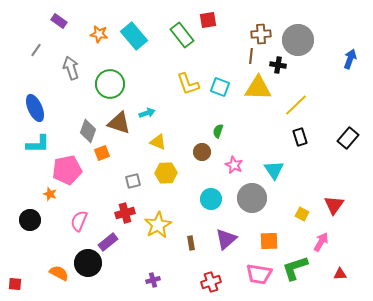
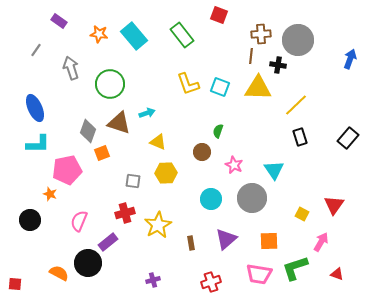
red square at (208, 20): moved 11 px right, 5 px up; rotated 30 degrees clockwise
gray square at (133, 181): rotated 21 degrees clockwise
red triangle at (340, 274): moved 3 px left; rotated 24 degrees clockwise
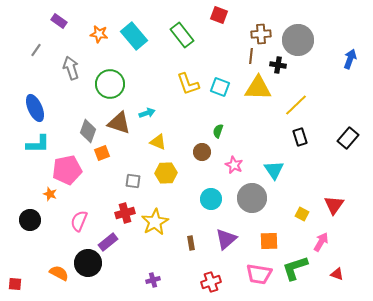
yellow star at (158, 225): moved 3 px left, 3 px up
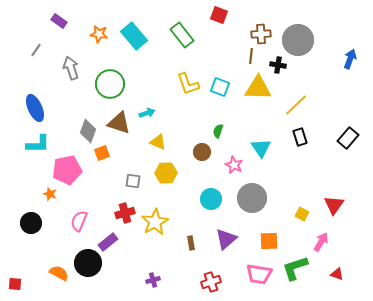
cyan triangle at (274, 170): moved 13 px left, 22 px up
black circle at (30, 220): moved 1 px right, 3 px down
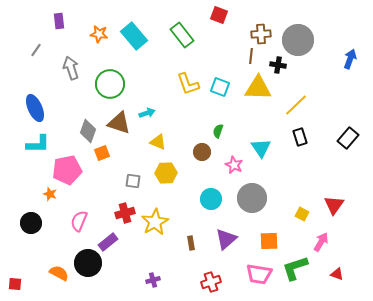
purple rectangle at (59, 21): rotated 49 degrees clockwise
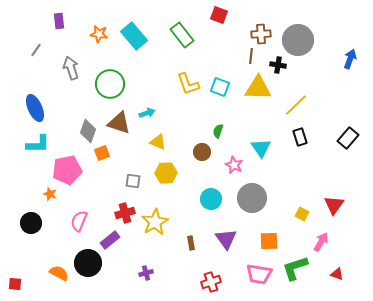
purple triangle at (226, 239): rotated 25 degrees counterclockwise
purple rectangle at (108, 242): moved 2 px right, 2 px up
purple cross at (153, 280): moved 7 px left, 7 px up
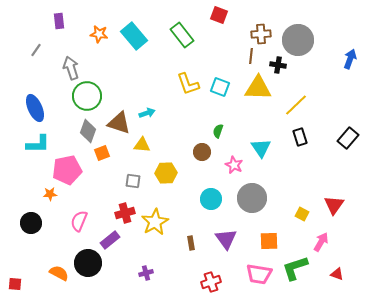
green circle at (110, 84): moved 23 px left, 12 px down
yellow triangle at (158, 142): moved 16 px left, 3 px down; rotated 18 degrees counterclockwise
orange star at (50, 194): rotated 24 degrees counterclockwise
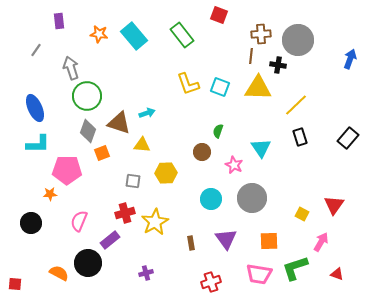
pink pentagon at (67, 170): rotated 12 degrees clockwise
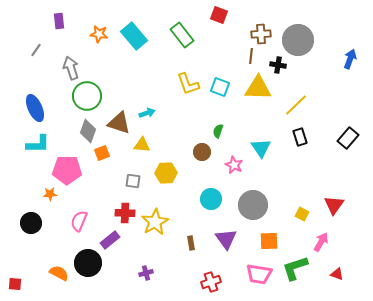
gray circle at (252, 198): moved 1 px right, 7 px down
red cross at (125, 213): rotated 18 degrees clockwise
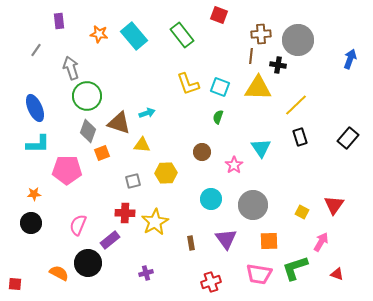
green semicircle at (218, 131): moved 14 px up
pink star at (234, 165): rotated 12 degrees clockwise
gray square at (133, 181): rotated 21 degrees counterclockwise
orange star at (50, 194): moved 16 px left
yellow square at (302, 214): moved 2 px up
pink semicircle at (79, 221): moved 1 px left, 4 px down
